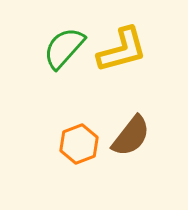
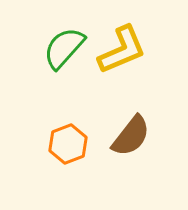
yellow L-shape: rotated 8 degrees counterclockwise
orange hexagon: moved 11 px left
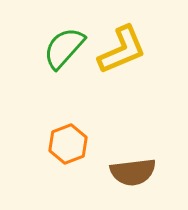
brown semicircle: moved 2 px right, 36 px down; rotated 45 degrees clockwise
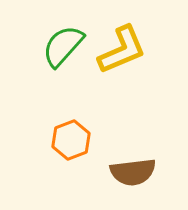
green semicircle: moved 1 px left, 2 px up
orange hexagon: moved 3 px right, 4 px up
